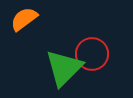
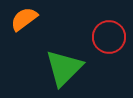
red circle: moved 17 px right, 17 px up
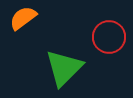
orange semicircle: moved 1 px left, 1 px up
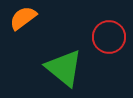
green triangle: rotated 36 degrees counterclockwise
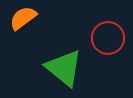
red circle: moved 1 px left, 1 px down
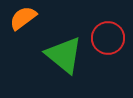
green triangle: moved 13 px up
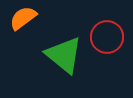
red circle: moved 1 px left, 1 px up
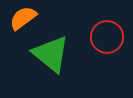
green triangle: moved 13 px left, 1 px up
